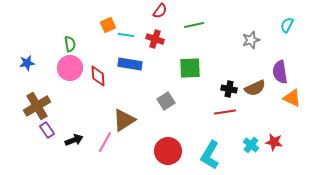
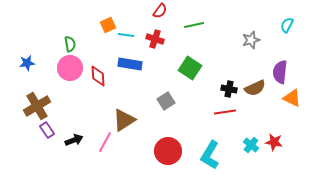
green square: rotated 35 degrees clockwise
purple semicircle: rotated 15 degrees clockwise
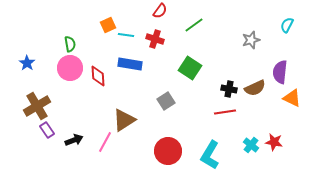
green line: rotated 24 degrees counterclockwise
blue star: rotated 28 degrees counterclockwise
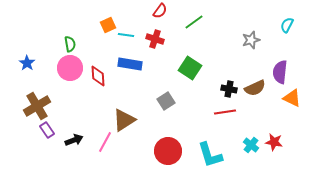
green line: moved 3 px up
cyan L-shape: rotated 48 degrees counterclockwise
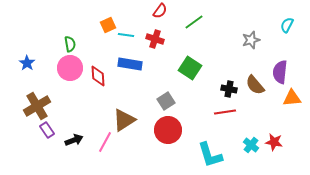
brown semicircle: moved 3 px up; rotated 75 degrees clockwise
orange triangle: rotated 30 degrees counterclockwise
red circle: moved 21 px up
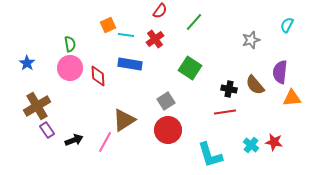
green line: rotated 12 degrees counterclockwise
red cross: rotated 36 degrees clockwise
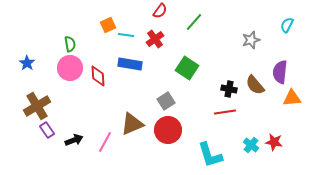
green square: moved 3 px left
brown triangle: moved 8 px right, 4 px down; rotated 10 degrees clockwise
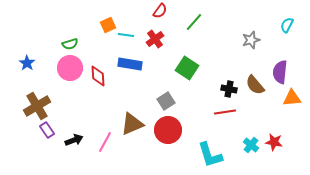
green semicircle: rotated 84 degrees clockwise
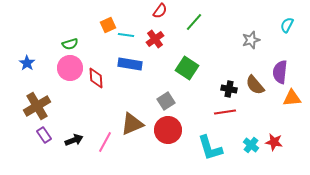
red diamond: moved 2 px left, 2 px down
purple rectangle: moved 3 px left, 5 px down
cyan L-shape: moved 7 px up
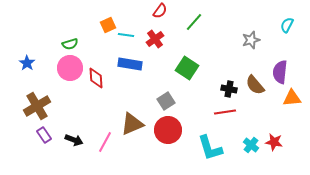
black arrow: rotated 42 degrees clockwise
